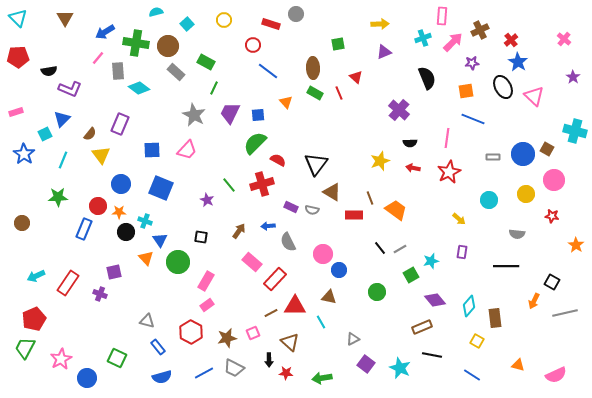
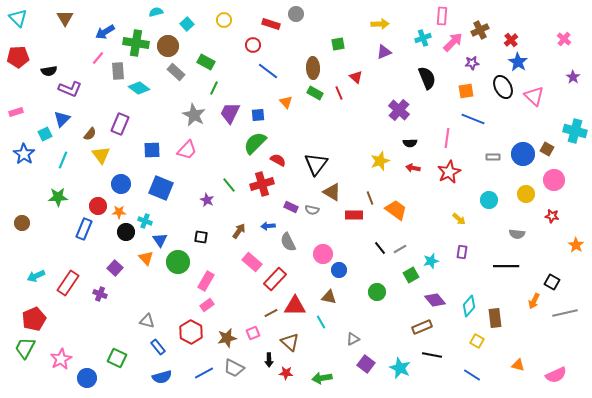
purple square at (114, 272): moved 1 px right, 4 px up; rotated 35 degrees counterclockwise
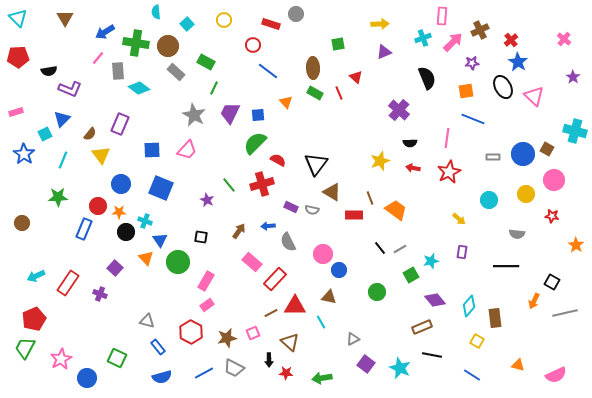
cyan semicircle at (156, 12): rotated 80 degrees counterclockwise
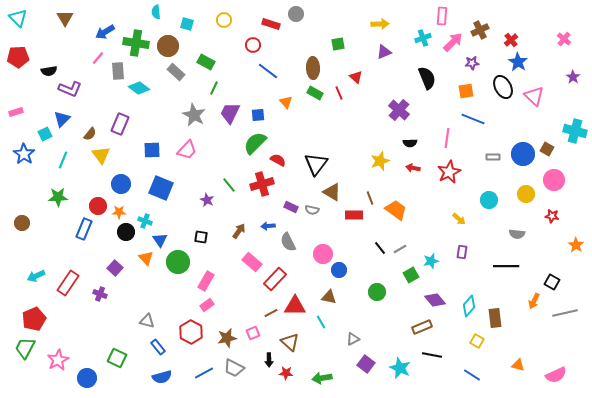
cyan square at (187, 24): rotated 32 degrees counterclockwise
pink star at (61, 359): moved 3 px left, 1 px down
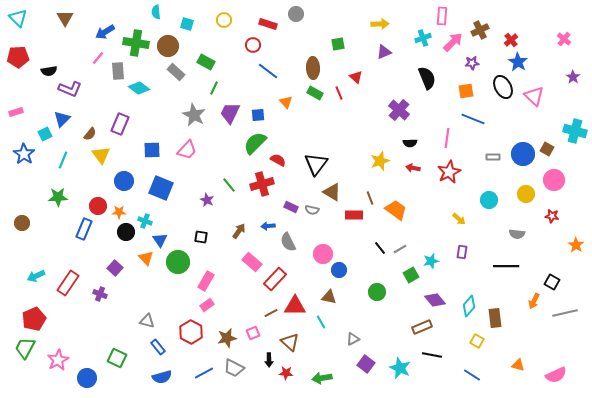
red rectangle at (271, 24): moved 3 px left
blue circle at (121, 184): moved 3 px right, 3 px up
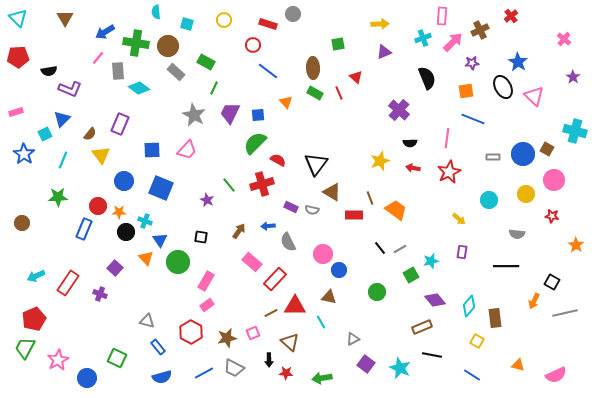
gray circle at (296, 14): moved 3 px left
red cross at (511, 40): moved 24 px up
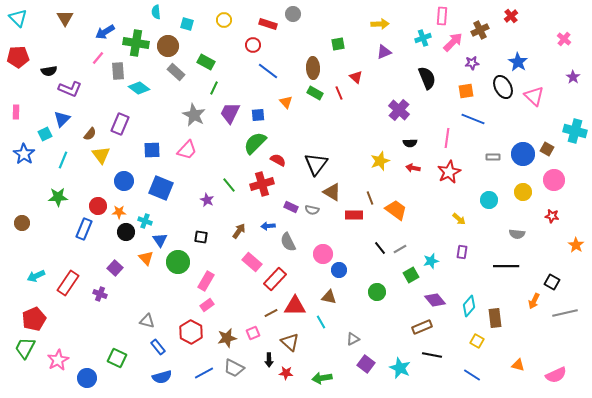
pink rectangle at (16, 112): rotated 72 degrees counterclockwise
yellow circle at (526, 194): moved 3 px left, 2 px up
